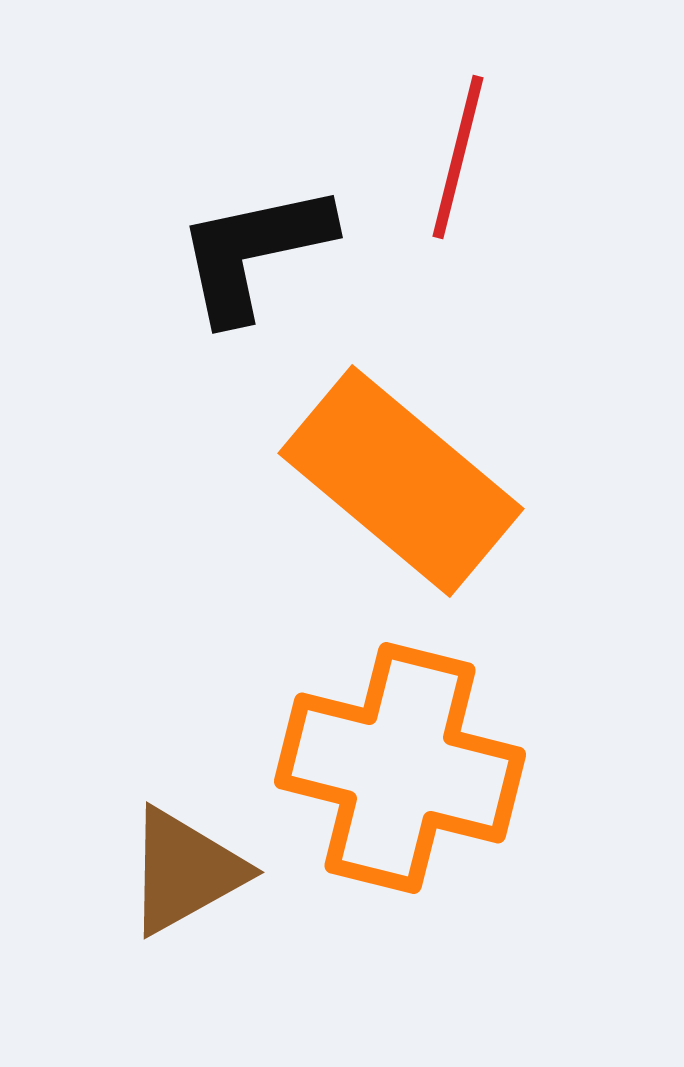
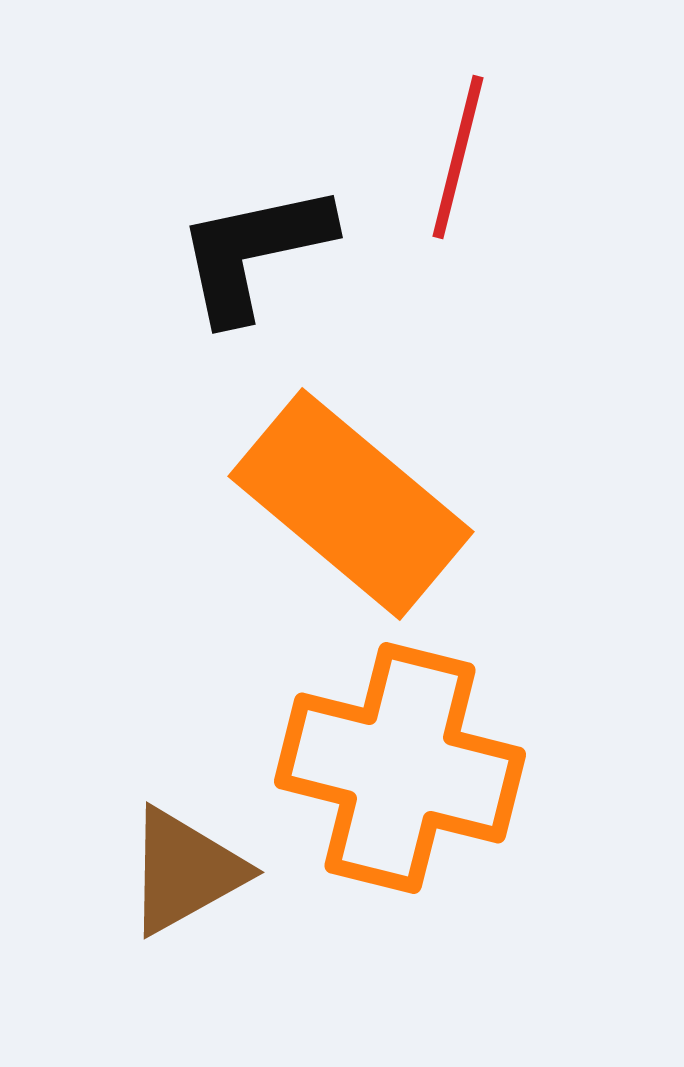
orange rectangle: moved 50 px left, 23 px down
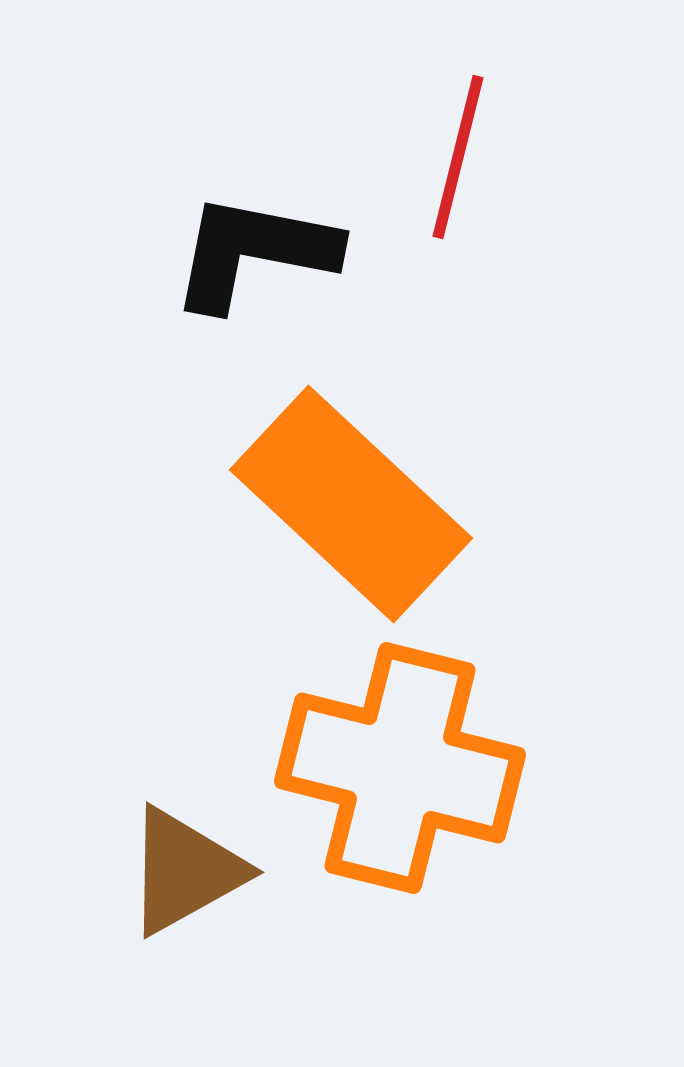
black L-shape: rotated 23 degrees clockwise
orange rectangle: rotated 3 degrees clockwise
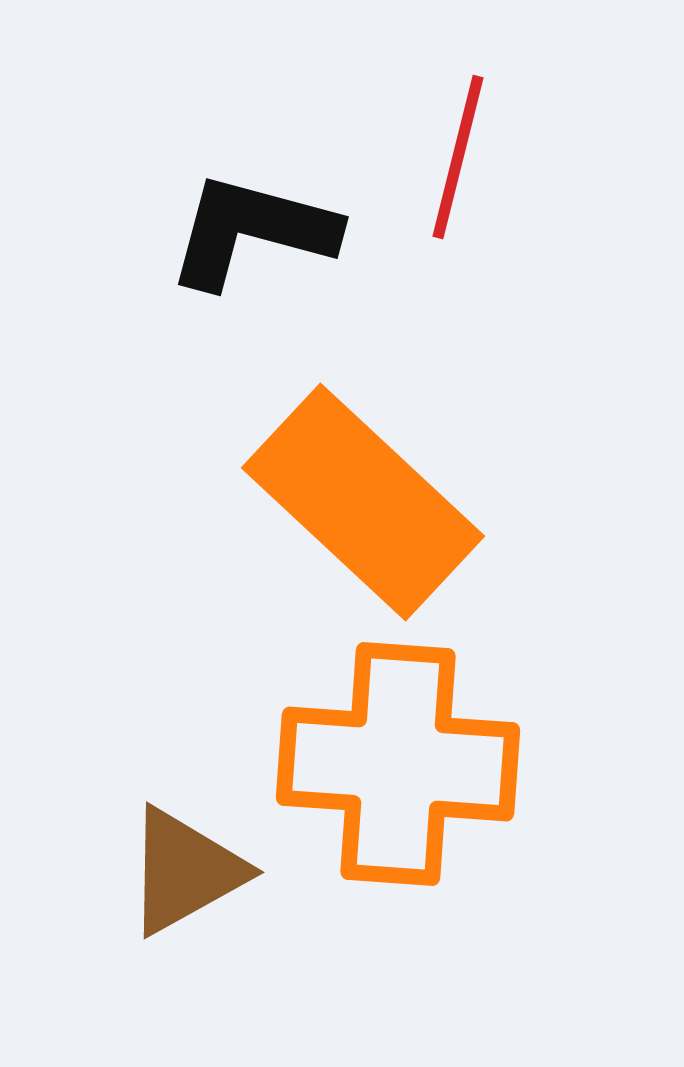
black L-shape: moved 2 px left, 21 px up; rotated 4 degrees clockwise
orange rectangle: moved 12 px right, 2 px up
orange cross: moved 2 px left, 4 px up; rotated 10 degrees counterclockwise
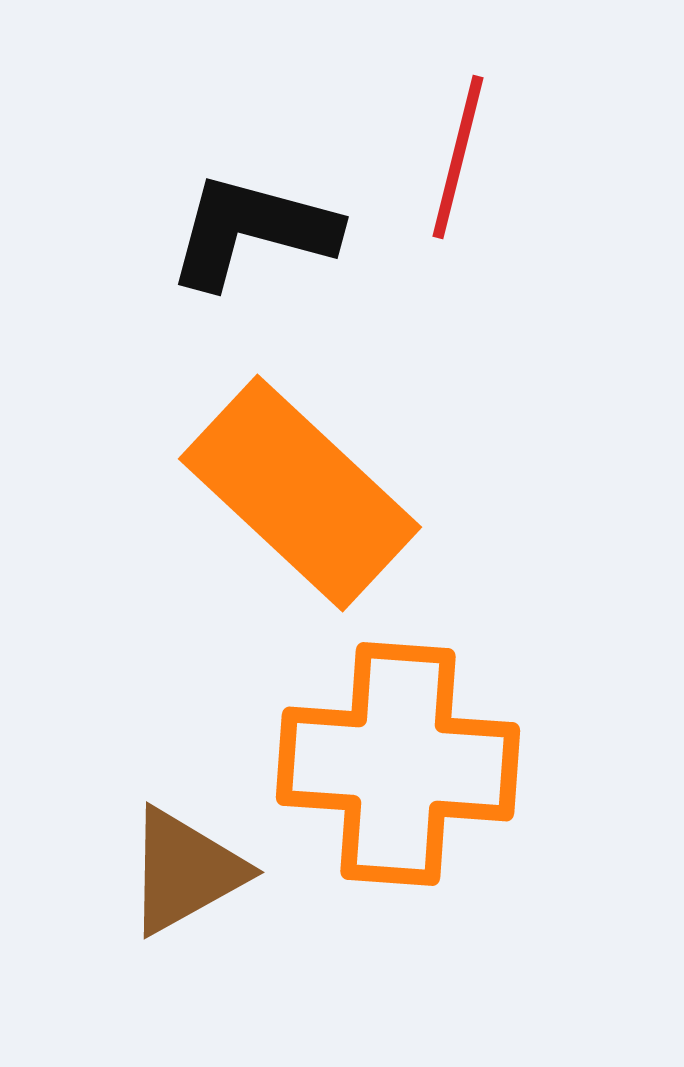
orange rectangle: moved 63 px left, 9 px up
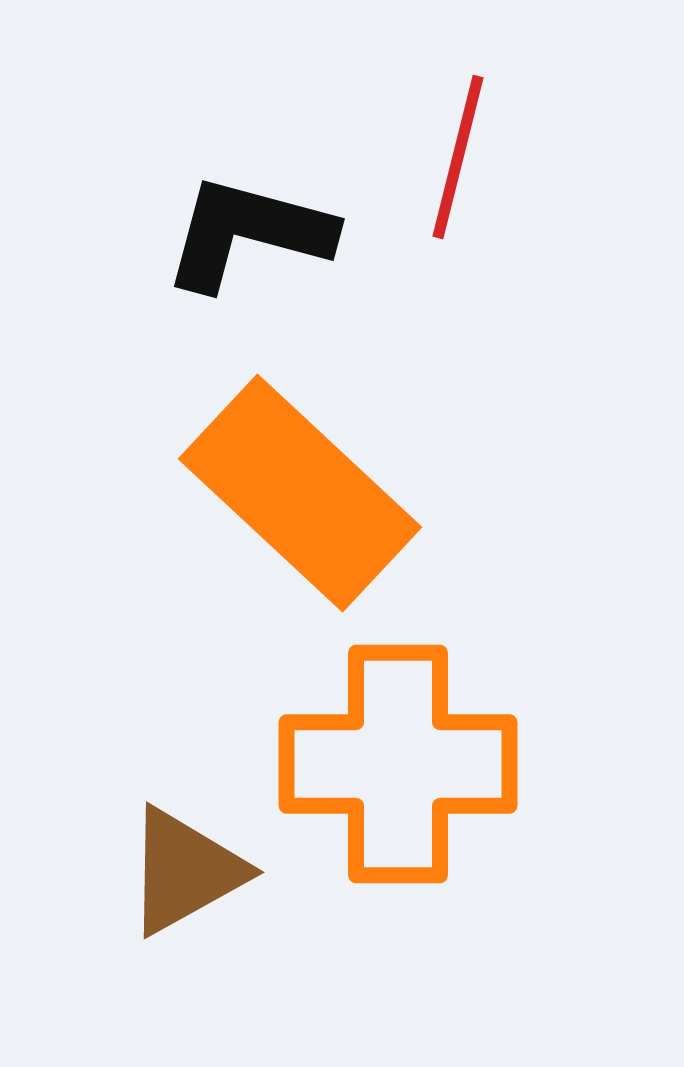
black L-shape: moved 4 px left, 2 px down
orange cross: rotated 4 degrees counterclockwise
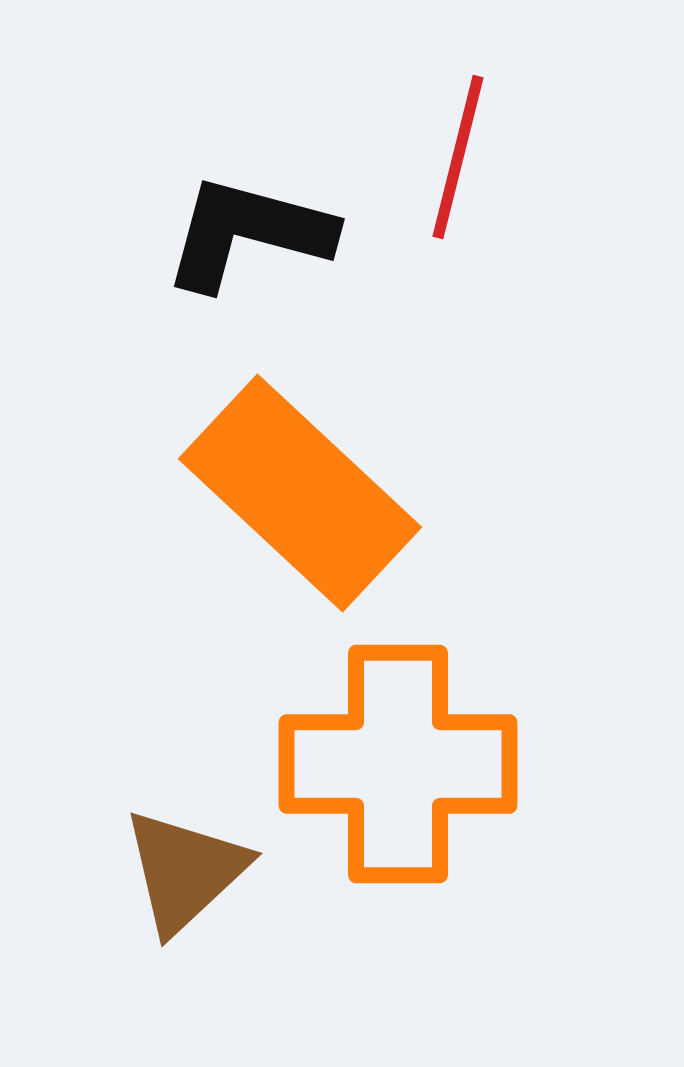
brown triangle: rotated 14 degrees counterclockwise
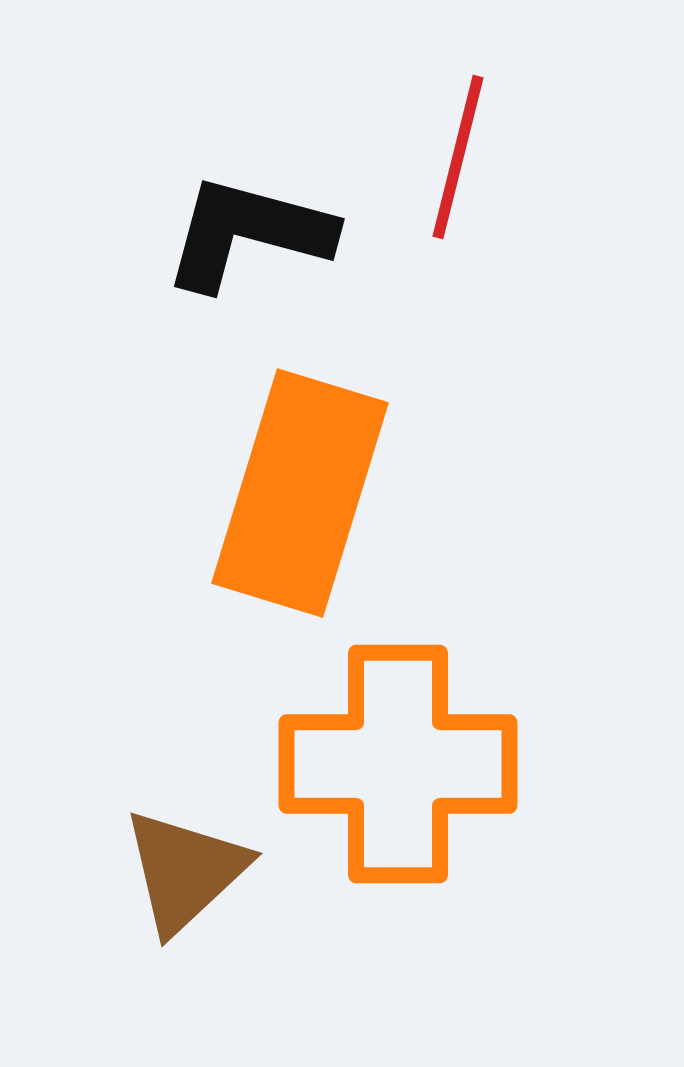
orange rectangle: rotated 64 degrees clockwise
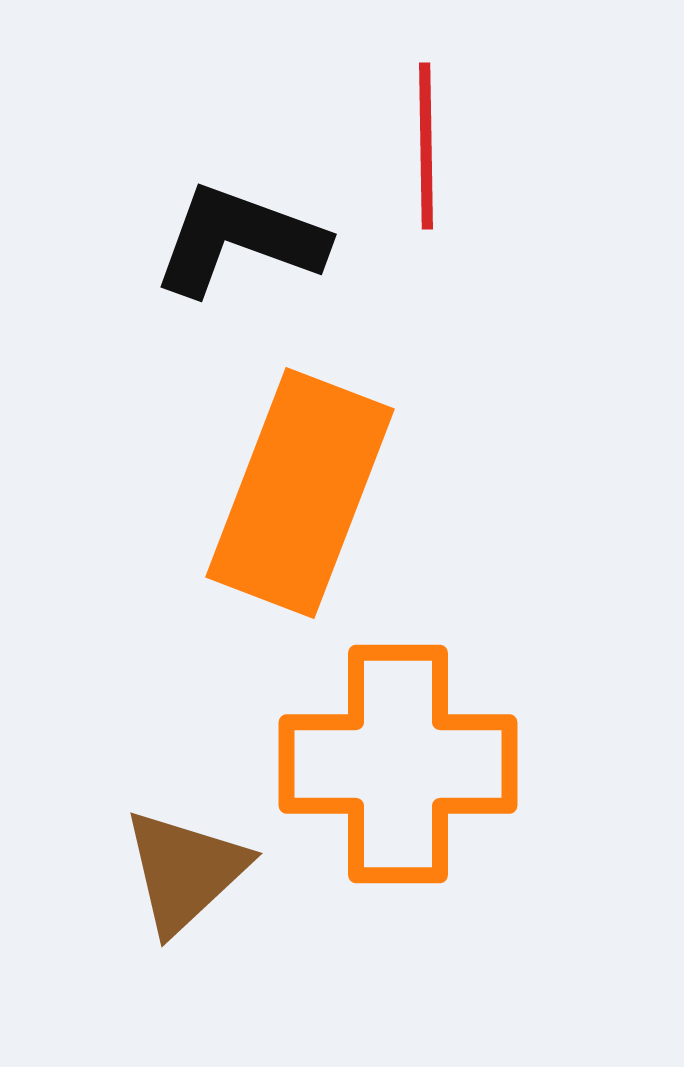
red line: moved 32 px left, 11 px up; rotated 15 degrees counterclockwise
black L-shape: moved 9 px left, 7 px down; rotated 5 degrees clockwise
orange rectangle: rotated 4 degrees clockwise
